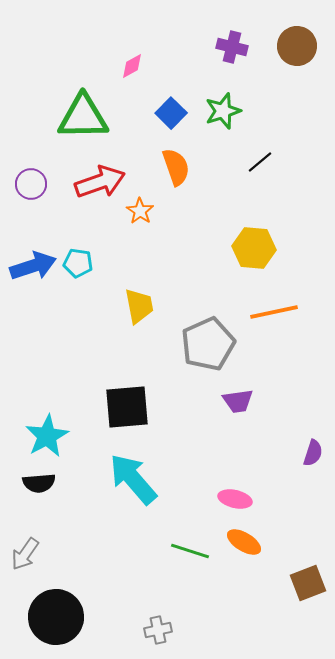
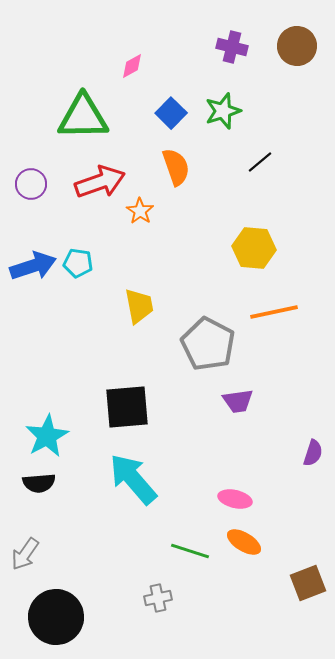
gray pentagon: rotated 20 degrees counterclockwise
gray cross: moved 32 px up
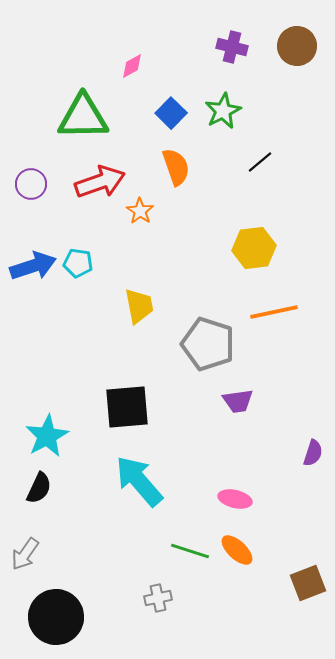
green star: rotated 9 degrees counterclockwise
yellow hexagon: rotated 12 degrees counterclockwise
gray pentagon: rotated 10 degrees counterclockwise
cyan arrow: moved 6 px right, 2 px down
black semicircle: moved 5 px down; rotated 60 degrees counterclockwise
orange ellipse: moved 7 px left, 8 px down; rotated 12 degrees clockwise
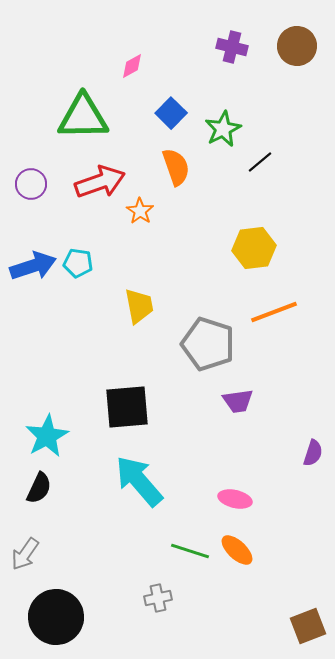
green star: moved 18 px down
orange line: rotated 9 degrees counterclockwise
brown square: moved 43 px down
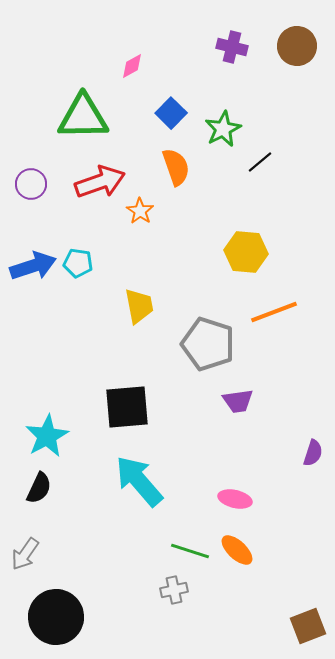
yellow hexagon: moved 8 px left, 4 px down; rotated 12 degrees clockwise
gray cross: moved 16 px right, 8 px up
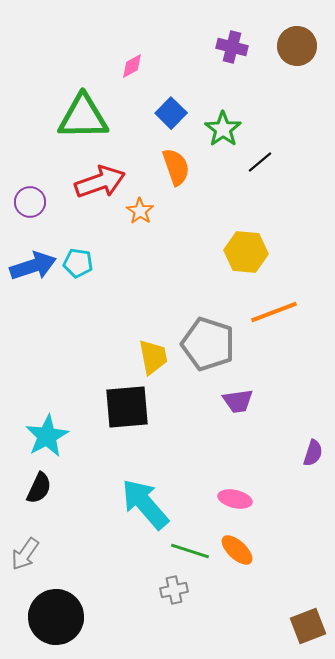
green star: rotated 9 degrees counterclockwise
purple circle: moved 1 px left, 18 px down
yellow trapezoid: moved 14 px right, 51 px down
cyan arrow: moved 6 px right, 23 px down
